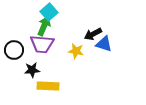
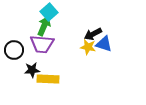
yellow star: moved 12 px right, 4 px up
yellow rectangle: moved 7 px up
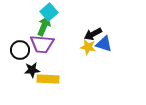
black circle: moved 6 px right
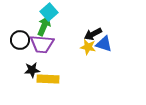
black circle: moved 10 px up
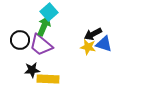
purple trapezoid: moved 1 px left, 1 px down; rotated 35 degrees clockwise
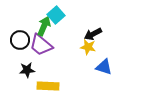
cyan square: moved 7 px right, 3 px down
blue triangle: moved 23 px down
black star: moved 5 px left
yellow rectangle: moved 7 px down
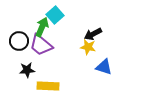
cyan square: moved 1 px left
green arrow: moved 2 px left, 1 px down
black circle: moved 1 px left, 1 px down
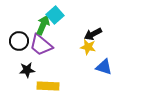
green arrow: moved 1 px right, 2 px up
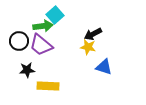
green arrow: moved 1 px down; rotated 60 degrees clockwise
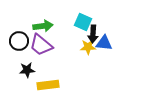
cyan square: moved 28 px right, 7 px down; rotated 24 degrees counterclockwise
black arrow: rotated 60 degrees counterclockwise
yellow star: rotated 14 degrees counterclockwise
blue triangle: moved 24 px up; rotated 12 degrees counterclockwise
yellow rectangle: moved 1 px up; rotated 10 degrees counterclockwise
